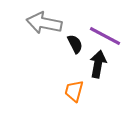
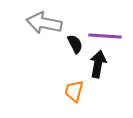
purple line: rotated 24 degrees counterclockwise
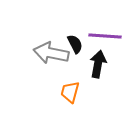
gray arrow: moved 7 px right, 30 px down
orange trapezoid: moved 4 px left, 1 px down
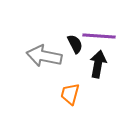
purple line: moved 6 px left
gray arrow: moved 7 px left, 3 px down
orange trapezoid: moved 2 px down
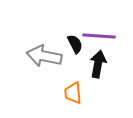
orange trapezoid: moved 3 px right, 1 px up; rotated 20 degrees counterclockwise
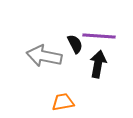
orange trapezoid: moved 10 px left, 9 px down; rotated 85 degrees clockwise
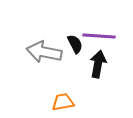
gray arrow: moved 4 px up
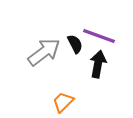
purple line: rotated 16 degrees clockwise
gray arrow: rotated 132 degrees clockwise
orange trapezoid: rotated 35 degrees counterclockwise
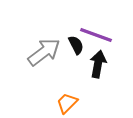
purple line: moved 3 px left, 1 px up
black semicircle: moved 1 px right, 1 px down
orange trapezoid: moved 4 px right, 1 px down
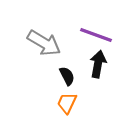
black semicircle: moved 9 px left, 31 px down
gray arrow: moved 9 px up; rotated 68 degrees clockwise
orange trapezoid: rotated 20 degrees counterclockwise
